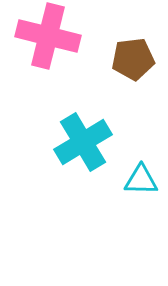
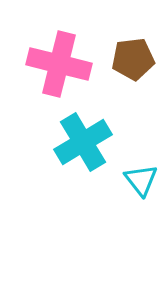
pink cross: moved 11 px right, 28 px down
cyan triangle: rotated 51 degrees clockwise
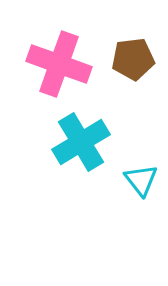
pink cross: rotated 6 degrees clockwise
cyan cross: moved 2 px left
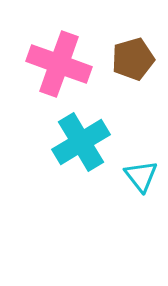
brown pentagon: rotated 9 degrees counterclockwise
cyan triangle: moved 4 px up
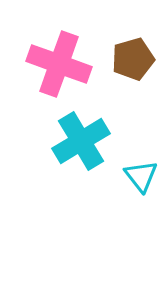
cyan cross: moved 1 px up
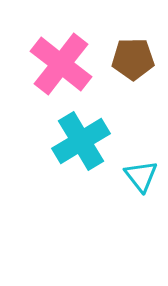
brown pentagon: rotated 15 degrees clockwise
pink cross: moved 2 px right; rotated 18 degrees clockwise
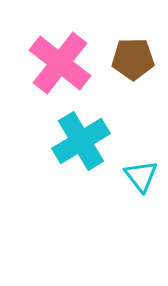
pink cross: moved 1 px left, 1 px up
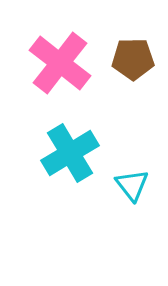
cyan cross: moved 11 px left, 12 px down
cyan triangle: moved 9 px left, 9 px down
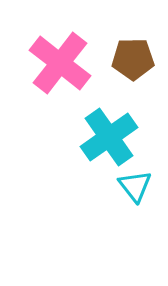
cyan cross: moved 39 px right, 16 px up; rotated 4 degrees counterclockwise
cyan triangle: moved 3 px right, 1 px down
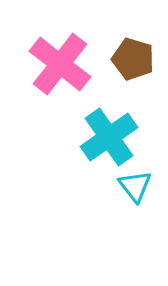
brown pentagon: rotated 18 degrees clockwise
pink cross: moved 1 px down
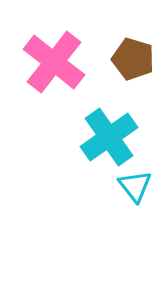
pink cross: moved 6 px left, 2 px up
